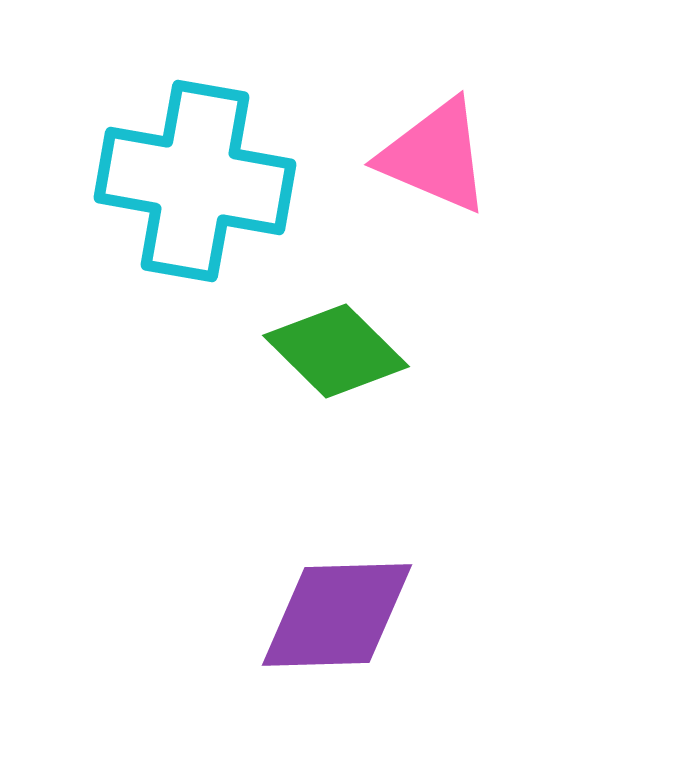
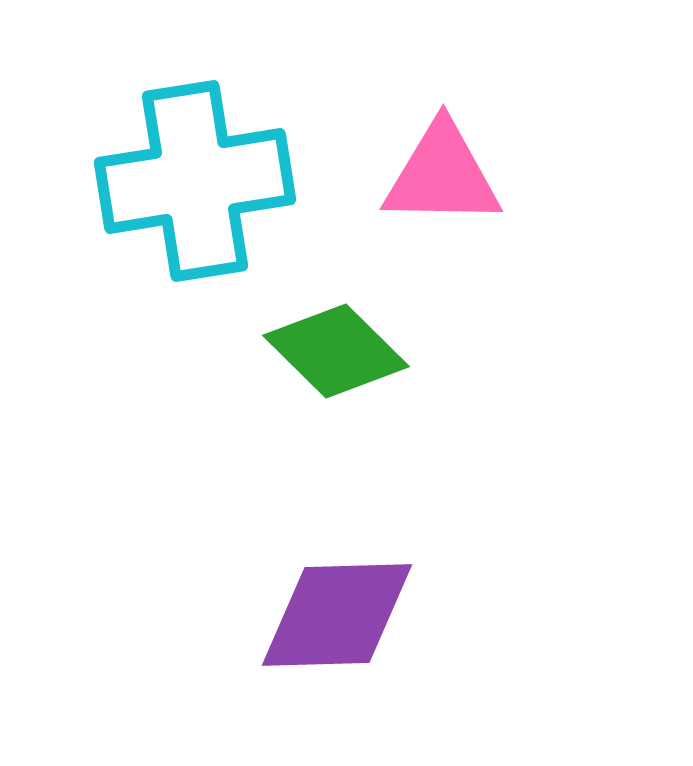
pink triangle: moved 7 px right, 19 px down; rotated 22 degrees counterclockwise
cyan cross: rotated 19 degrees counterclockwise
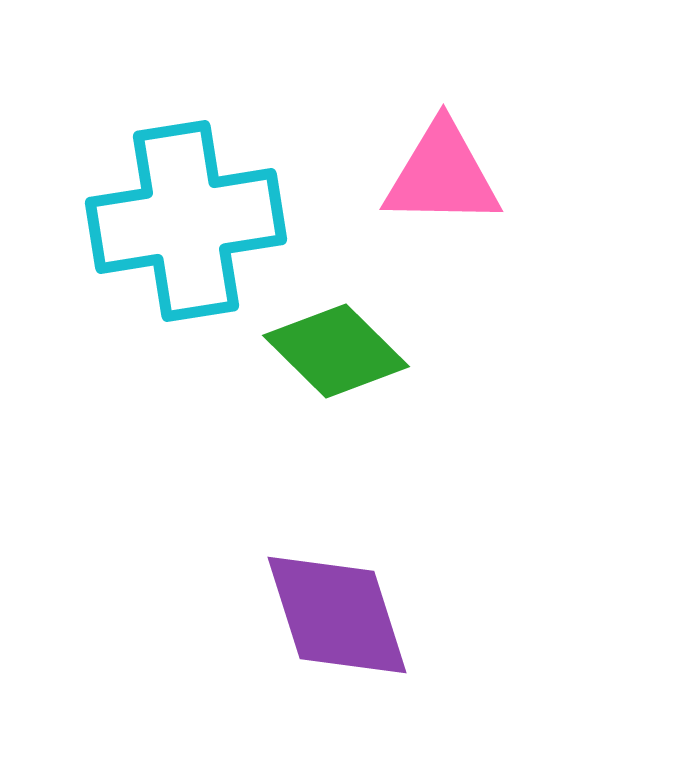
cyan cross: moved 9 px left, 40 px down
purple diamond: rotated 74 degrees clockwise
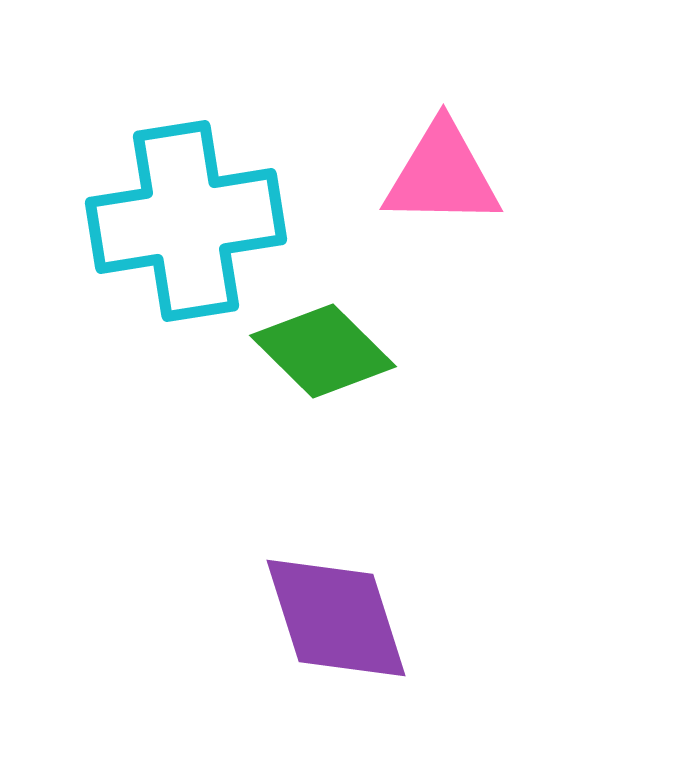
green diamond: moved 13 px left
purple diamond: moved 1 px left, 3 px down
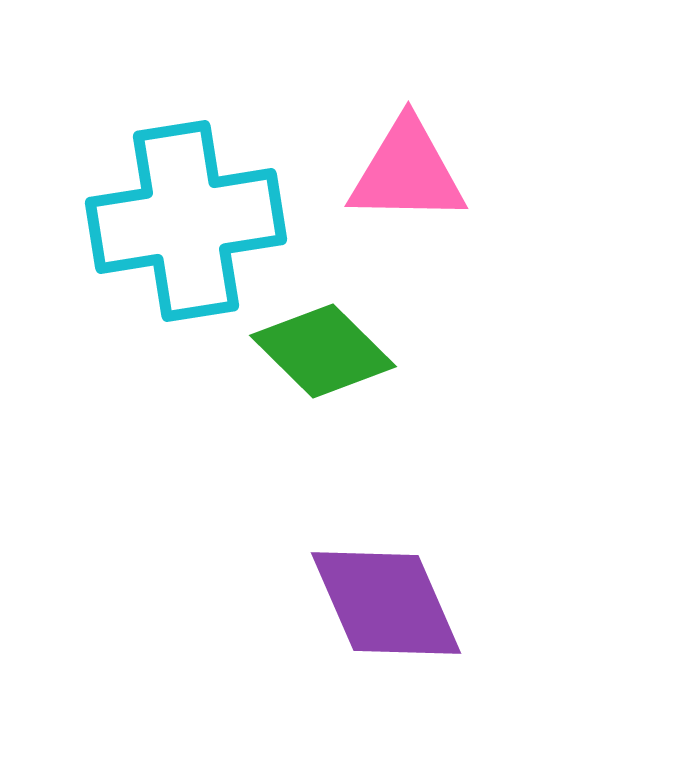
pink triangle: moved 35 px left, 3 px up
purple diamond: moved 50 px right, 15 px up; rotated 6 degrees counterclockwise
